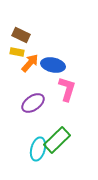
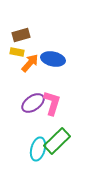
brown rectangle: rotated 42 degrees counterclockwise
blue ellipse: moved 6 px up
pink L-shape: moved 15 px left, 14 px down
green rectangle: moved 1 px down
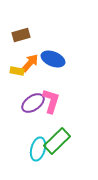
yellow rectangle: moved 19 px down
blue ellipse: rotated 10 degrees clockwise
pink L-shape: moved 1 px left, 2 px up
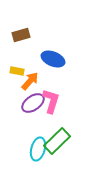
orange arrow: moved 18 px down
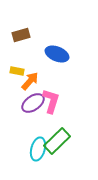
blue ellipse: moved 4 px right, 5 px up
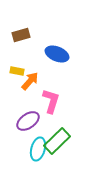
purple ellipse: moved 5 px left, 18 px down
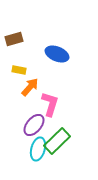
brown rectangle: moved 7 px left, 4 px down
yellow rectangle: moved 2 px right, 1 px up
orange arrow: moved 6 px down
pink L-shape: moved 1 px left, 3 px down
purple ellipse: moved 6 px right, 4 px down; rotated 15 degrees counterclockwise
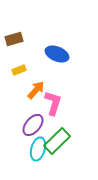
yellow rectangle: rotated 32 degrees counterclockwise
orange arrow: moved 6 px right, 3 px down
pink L-shape: moved 3 px right, 1 px up
purple ellipse: moved 1 px left
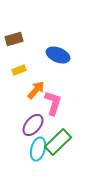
blue ellipse: moved 1 px right, 1 px down
green rectangle: moved 1 px right, 1 px down
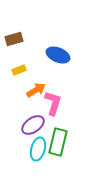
orange arrow: rotated 18 degrees clockwise
purple ellipse: rotated 15 degrees clockwise
green rectangle: rotated 32 degrees counterclockwise
